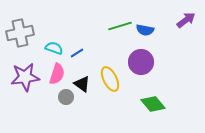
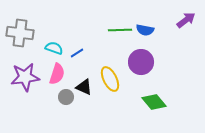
green line: moved 4 px down; rotated 15 degrees clockwise
gray cross: rotated 20 degrees clockwise
black triangle: moved 2 px right, 3 px down; rotated 12 degrees counterclockwise
green diamond: moved 1 px right, 2 px up
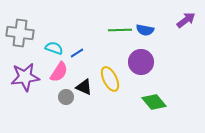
pink semicircle: moved 2 px right, 2 px up; rotated 15 degrees clockwise
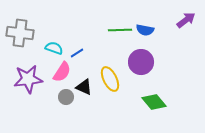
pink semicircle: moved 3 px right
purple star: moved 3 px right, 2 px down
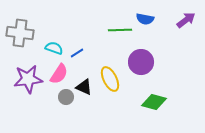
blue semicircle: moved 11 px up
pink semicircle: moved 3 px left, 2 px down
green diamond: rotated 35 degrees counterclockwise
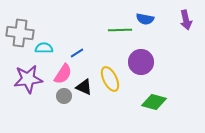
purple arrow: rotated 114 degrees clockwise
cyan semicircle: moved 10 px left; rotated 18 degrees counterclockwise
pink semicircle: moved 4 px right
gray circle: moved 2 px left, 1 px up
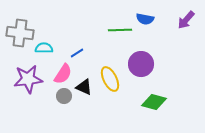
purple arrow: rotated 54 degrees clockwise
purple circle: moved 2 px down
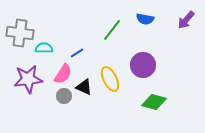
green line: moved 8 px left; rotated 50 degrees counterclockwise
purple circle: moved 2 px right, 1 px down
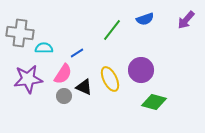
blue semicircle: rotated 30 degrees counterclockwise
purple circle: moved 2 px left, 5 px down
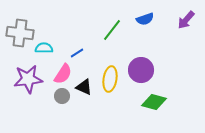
yellow ellipse: rotated 35 degrees clockwise
gray circle: moved 2 px left
